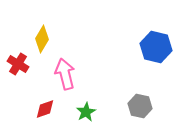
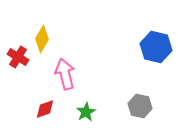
red cross: moved 7 px up
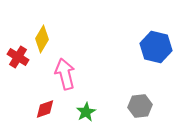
gray hexagon: rotated 20 degrees counterclockwise
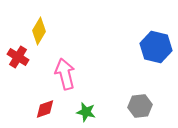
yellow diamond: moved 3 px left, 8 px up
green star: rotated 30 degrees counterclockwise
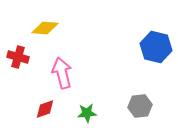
yellow diamond: moved 6 px right, 3 px up; rotated 64 degrees clockwise
red cross: rotated 15 degrees counterclockwise
pink arrow: moved 3 px left, 1 px up
green star: moved 1 px right, 1 px down; rotated 18 degrees counterclockwise
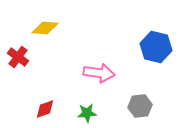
red cross: rotated 20 degrees clockwise
pink arrow: moved 37 px right; rotated 112 degrees clockwise
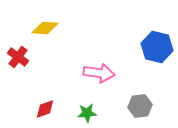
blue hexagon: moved 1 px right
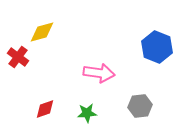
yellow diamond: moved 3 px left, 4 px down; rotated 20 degrees counterclockwise
blue hexagon: rotated 8 degrees clockwise
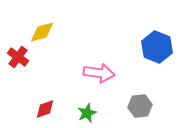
green star: rotated 18 degrees counterclockwise
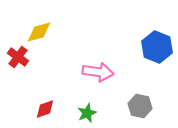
yellow diamond: moved 3 px left
pink arrow: moved 1 px left, 1 px up
gray hexagon: rotated 20 degrees clockwise
